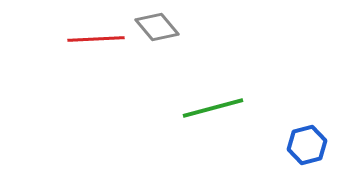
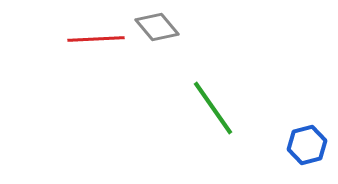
green line: rotated 70 degrees clockwise
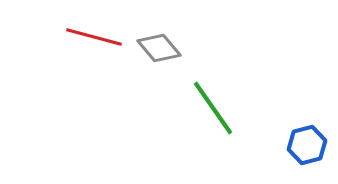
gray diamond: moved 2 px right, 21 px down
red line: moved 2 px left, 2 px up; rotated 18 degrees clockwise
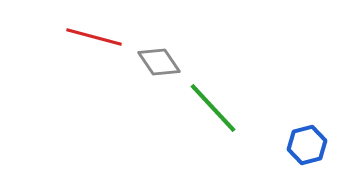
gray diamond: moved 14 px down; rotated 6 degrees clockwise
green line: rotated 8 degrees counterclockwise
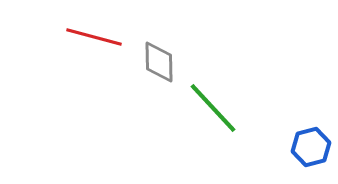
gray diamond: rotated 33 degrees clockwise
blue hexagon: moved 4 px right, 2 px down
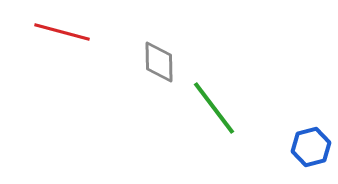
red line: moved 32 px left, 5 px up
green line: moved 1 px right; rotated 6 degrees clockwise
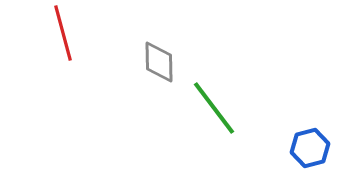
red line: moved 1 px right, 1 px down; rotated 60 degrees clockwise
blue hexagon: moved 1 px left, 1 px down
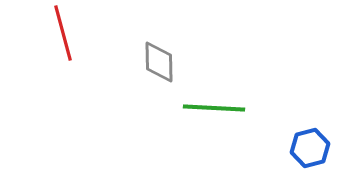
green line: rotated 50 degrees counterclockwise
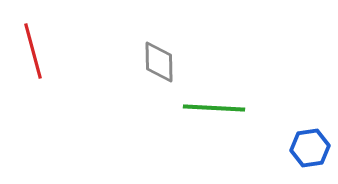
red line: moved 30 px left, 18 px down
blue hexagon: rotated 6 degrees clockwise
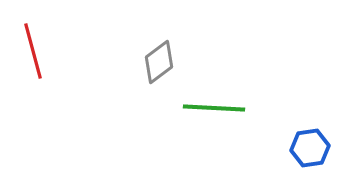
gray diamond: rotated 54 degrees clockwise
